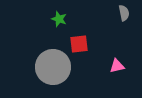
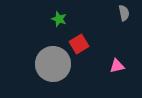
red square: rotated 24 degrees counterclockwise
gray circle: moved 3 px up
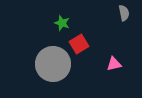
green star: moved 3 px right, 4 px down
pink triangle: moved 3 px left, 2 px up
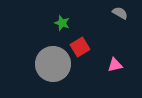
gray semicircle: moved 4 px left; rotated 49 degrees counterclockwise
red square: moved 1 px right, 3 px down
pink triangle: moved 1 px right, 1 px down
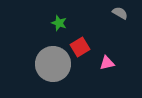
green star: moved 3 px left
pink triangle: moved 8 px left, 2 px up
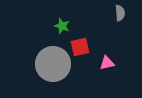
gray semicircle: rotated 56 degrees clockwise
green star: moved 3 px right, 3 px down
red square: rotated 18 degrees clockwise
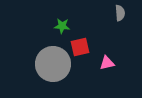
green star: rotated 14 degrees counterclockwise
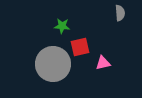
pink triangle: moved 4 px left
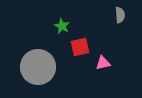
gray semicircle: moved 2 px down
green star: rotated 21 degrees clockwise
gray circle: moved 15 px left, 3 px down
